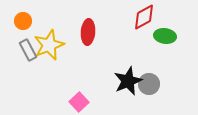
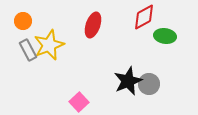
red ellipse: moved 5 px right, 7 px up; rotated 15 degrees clockwise
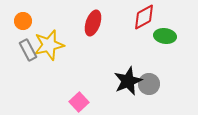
red ellipse: moved 2 px up
yellow star: rotated 8 degrees clockwise
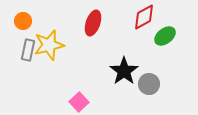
green ellipse: rotated 45 degrees counterclockwise
gray rectangle: rotated 40 degrees clockwise
black star: moved 4 px left, 10 px up; rotated 12 degrees counterclockwise
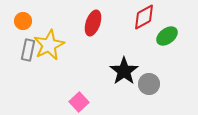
green ellipse: moved 2 px right
yellow star: rotated 12 degrees counterclockwise
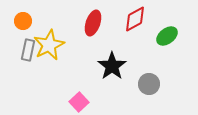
red diamond: moved 9 px left, 2 px down
black star: moved 12 px left, 5 px up
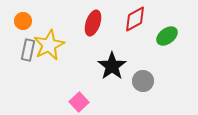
gray circle: moved 6 px left, 3 px up
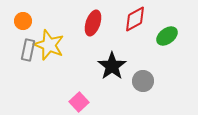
yellow star: rotated 24 degrees counterclockwise
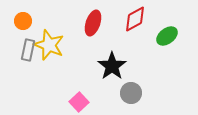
gray circle: moved 12 px left, 12 px down
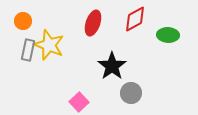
green ellipse: moved 1 px right, 1 px up; rotated 40 degrees clockwise
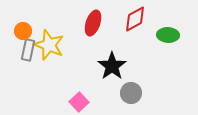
orange circle: moved 10 px down
